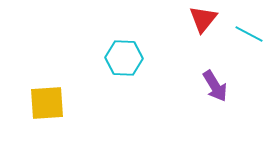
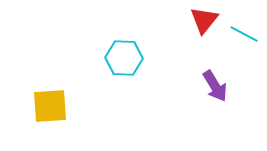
red triangle: moved 1 px right, 1 px down
cyan line: moved 5 px left
yellow square: moved 3 px right, 3 px down
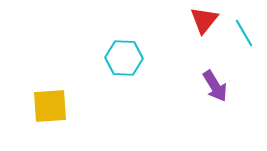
cyan line: moved 1 px up; rotated 32 degrees clockwise
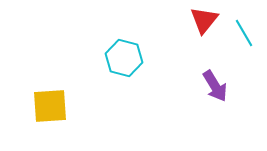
cyan hexagon: rotated 12 degrees clockwise
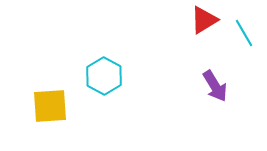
red triangle: rotated 20 degrees clockwise
cyan hexagon: moved 20 px left, 18 px down; rotated 15 degrees clockwise
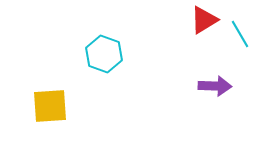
cyan line: moved 4 px left, 1 px down
cyan hexagon: moved 22 px up; rotated 9 degrees counterclockwise
purple arrow: rotated 56 degrees counterclockwise
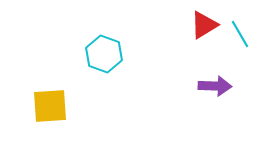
red triangle: moved 5 px down
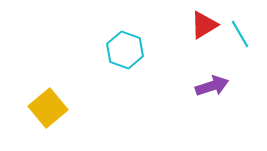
cyan hexagon: moved 21 px right, 4 px up
purple arrow: moved 3 px left; rotated 20 degrees counterclockwise
yellow square: moved 2 px left, 2 px down; rotated 36 degrees counterclockwise
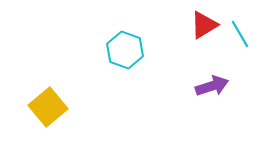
yellow square: moved 1 px up
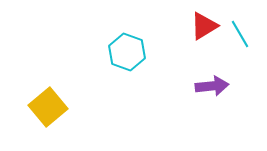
red triangle: moved 1 px down
cyan hexagon: moved 2 px right, 2 px down
purple arrow: rotated 12 degrees clockwise
